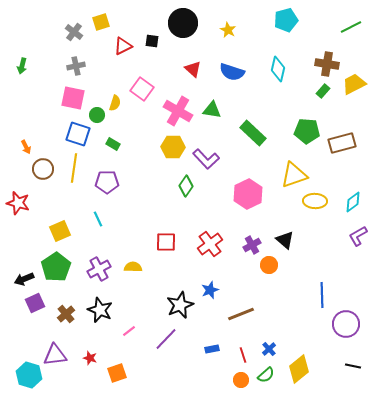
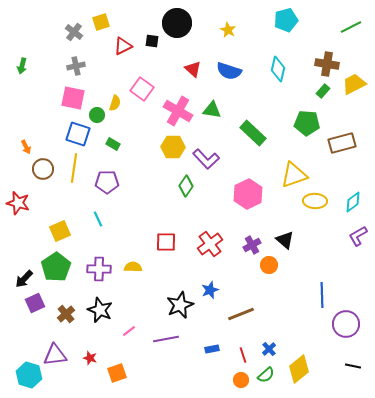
black circle at (183, 23): moved 6 px left
blue semicircle at (232, 72): moved 3 px left, 1 px up
green pentagon at (307, 131): moved 8 px up
purple cross at (99, 269): rotated 30 degrees clockwise
black arrow at (24, 279): rotated 24 degrees counterclockwise
purple line at (166, 339): rotated 35 degrees clockwise
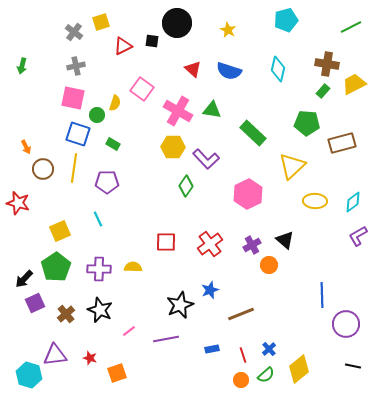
yellow triangle at (294, 175): moved 2 px left, 9 px up; rotated 24 degrees counterclockwise
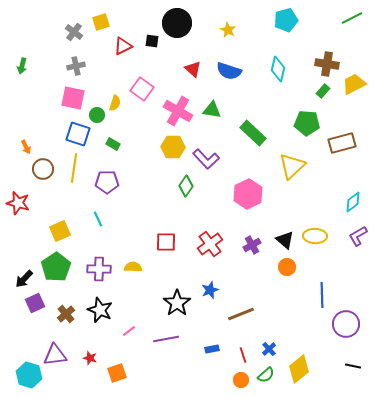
green line at (351, 27): moved 1 px right, 9 px up
yellow ellipse at (315, 201): moved 35 px down
orange circle at (269, 265): moved 18 px right, 2 px down
black star at (180, 305): moved 3 px left, 2 px up; rotated 12 degrees counterclockwise
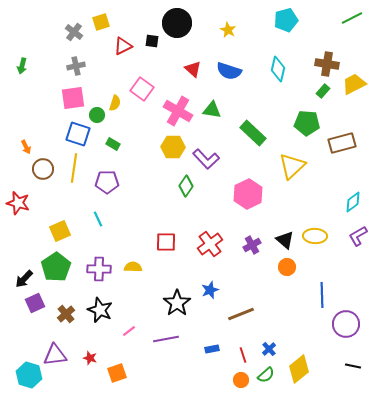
pink square at (73, 98): rotated 20 degrees counterclockwise
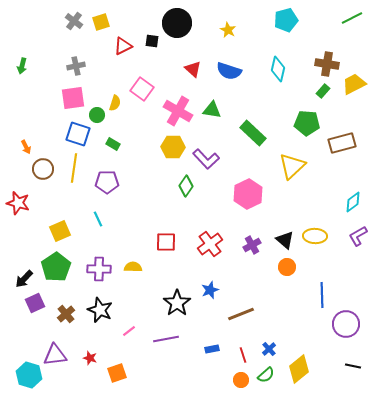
gray cross at (74, 32): moved 11 px up
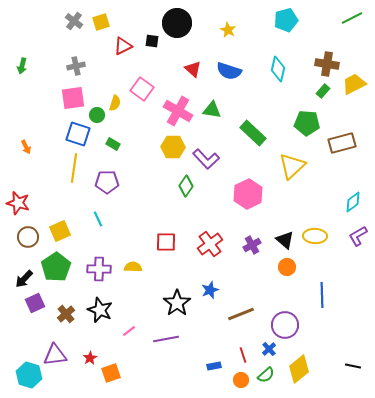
brown circle at (43, 169): moved 15 px left, 68 px down
purple circle at (346, 324): moved 61 px left, 1 px down
blue rectangle at (212, 349): moved 2 px right, 17 px down
red star at (90, 358): rotated 24 degrees clockwise
orange square at (117, 373): moved 6 px left
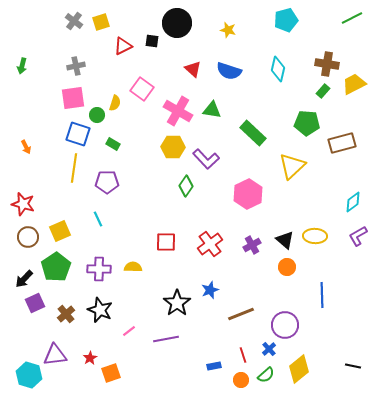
yellow star at (228, 30): rotated 14 degrees counterclockwise
red star at (18, 203): moved 5 px right, 1 px down
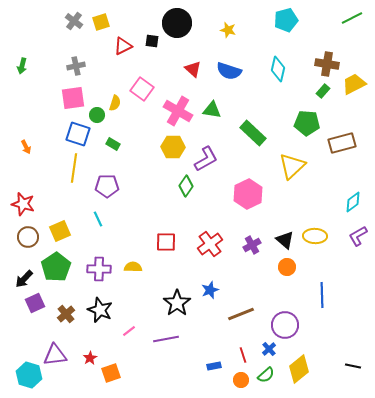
purple L-shape at (206, 159): rotated 76 degrees counterclockwise
purple pentagon at (107, 182): moved 4 px down
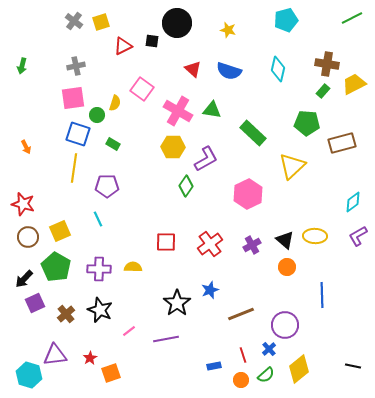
green pentagon at (56, 267): rotated 8 degrees counterclockwise
